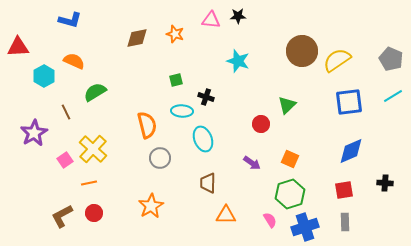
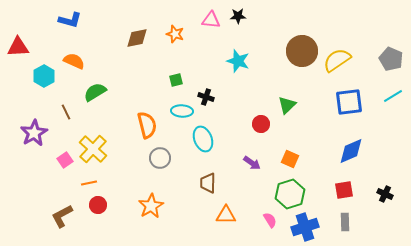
black cross at (385, 183): moved 11 px down; rotated 21 degrees clockwise
red circle at (94, 213): moved 4 px right, 8 px up
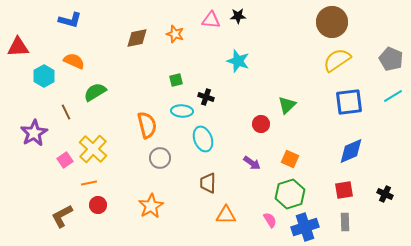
brown circle at (302, 51): moved 30 px right, 29 px up
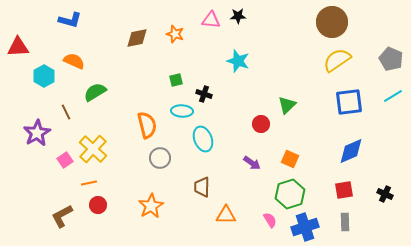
black cross at (206, 97): moved 2 px left, 3 px up
purple star at (34, 133): moved 3 px right
brown trapezoid at (208, 183): moved 6 px left, 4 px down
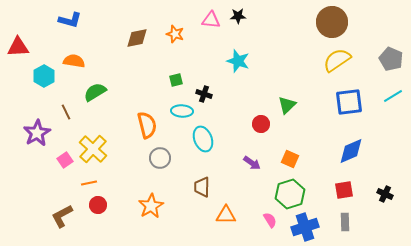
orange semicircle at (74, 61): rotated 15 degrees counterclockwise
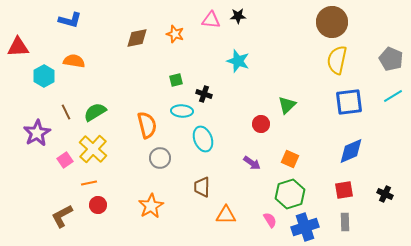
yellow semicircle at (337, 60): rotated 44 degrees counterclockwise
green semicircle at (95, 92): moved 20 px down
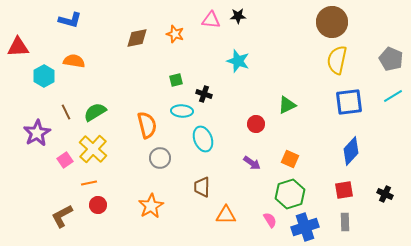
green triangle at (287, 105): rotated 18 degrees clockwise
red circle at (261, 124): moved 5 px left
blue diamond at (351, 151): rotated 24 degrees counterclockwise
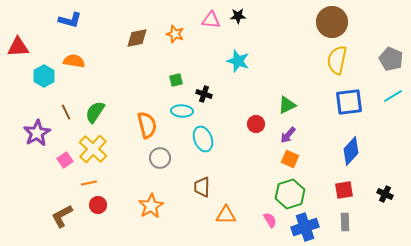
green semicircle at (95, 112): rotated 25 degrees counterclockwise
purple arrow at (252, 163): moved 36 px right, 28 px up; rotated 96 degrees clockwise
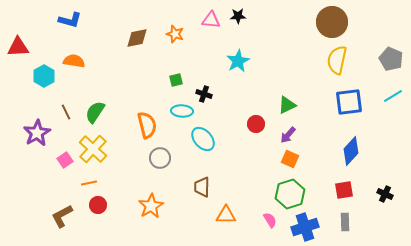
cyan star at (238, 61): rotated 25 degrees clockwise
cyan ellipse at (203, 139): rotated 20 degrees counterclockwise
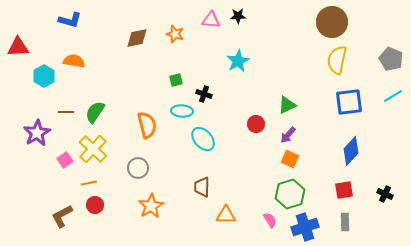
brown line at (66, 112): rotated 63 degrees counterclockwise
gray circle at (160, 158): moved 22 px left, 10 px down
red circle at (98, 205): moved 3 px left
